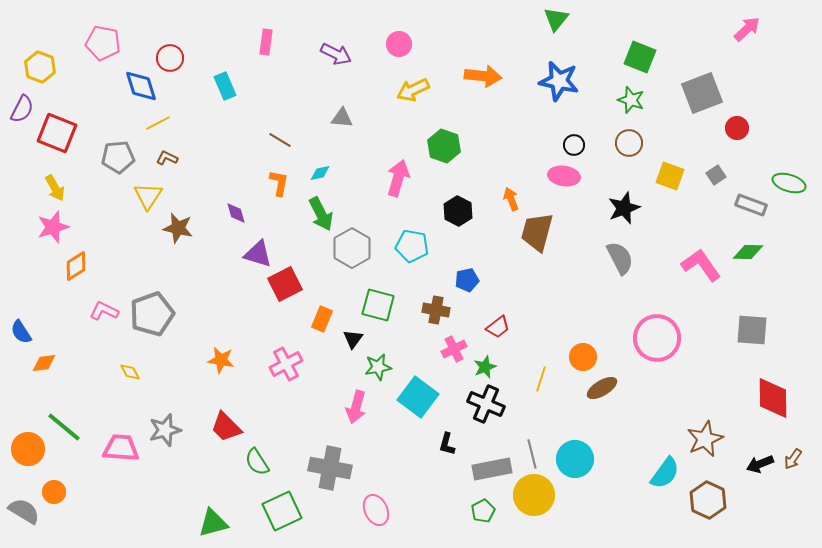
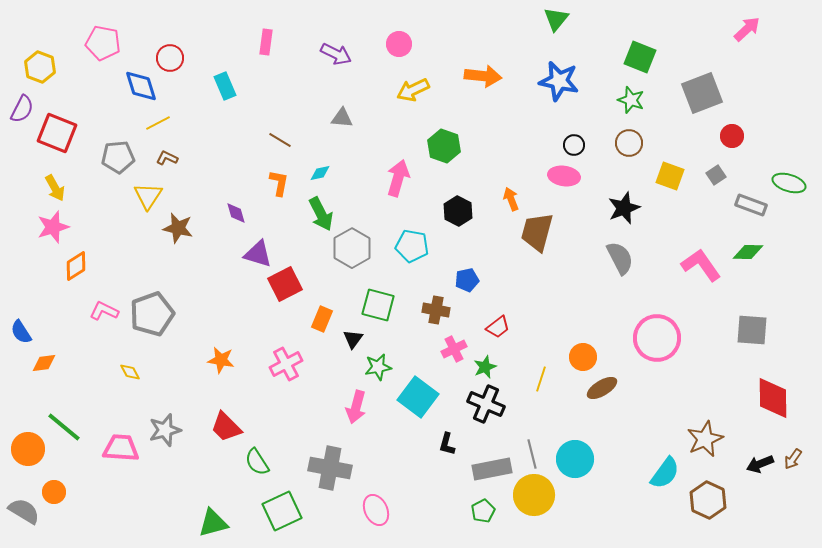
red circle at (737, 128): moved 5 px left, 8 px down
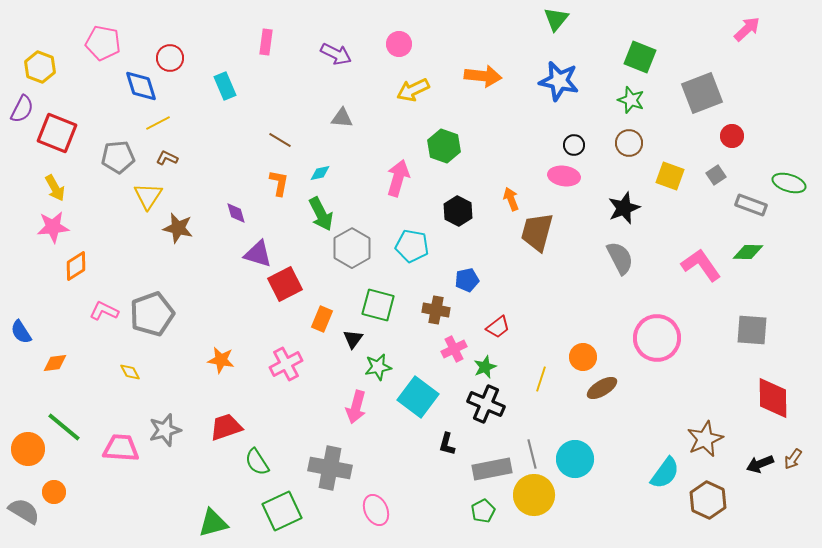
pink star at (53, 227): rotated 12 degrees clockwise
orange diamond at (44, 363): moved 11 px right
red trapezoid at (226, 427): rotated 116 degrees clockwise
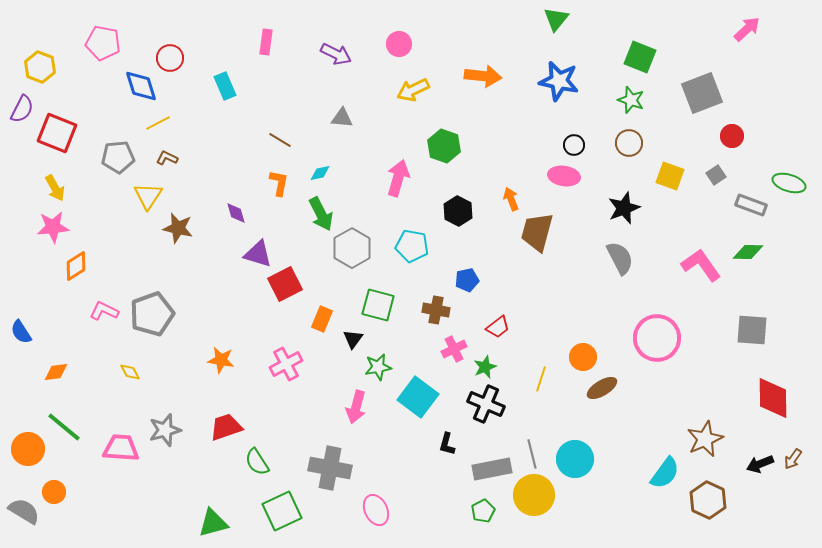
orange diamond at (55, 363): moved 1 px right, 9 px down
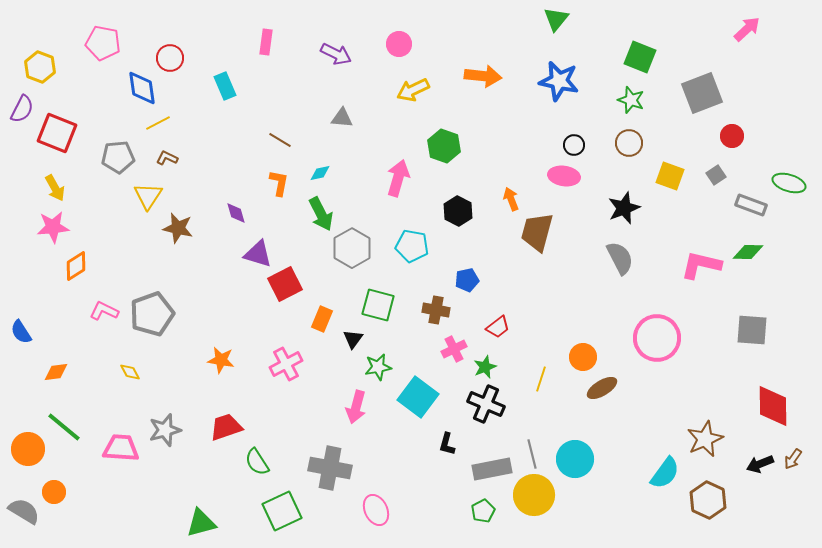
blue diamond at (141, 86): moved 1 px right, 2 px down; rotated 9 degrees clockwise
pink L-shape at (701, 265): rotated 42 degrees counterclockwise
red diamond at (773, 398): moved 8 px down
green triangle at (213, 523): moved 12 px left
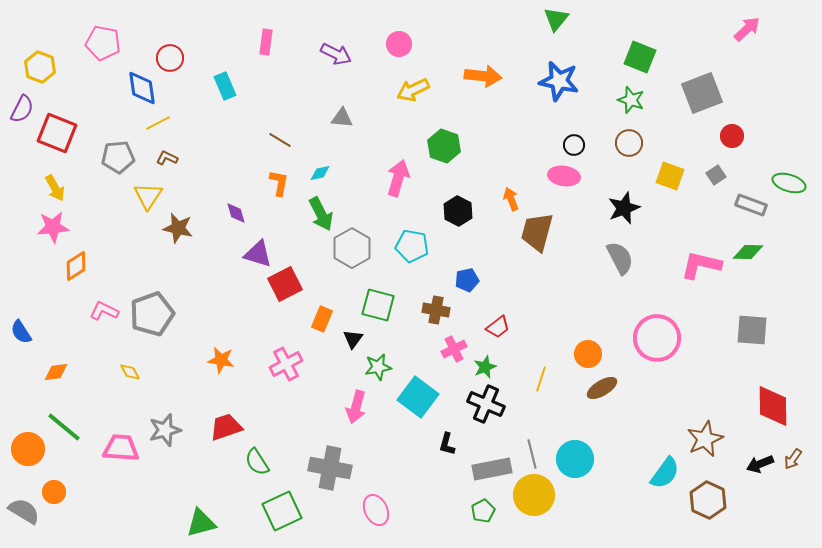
orange circle at (583, 357): moved 5 px right, 3 px up
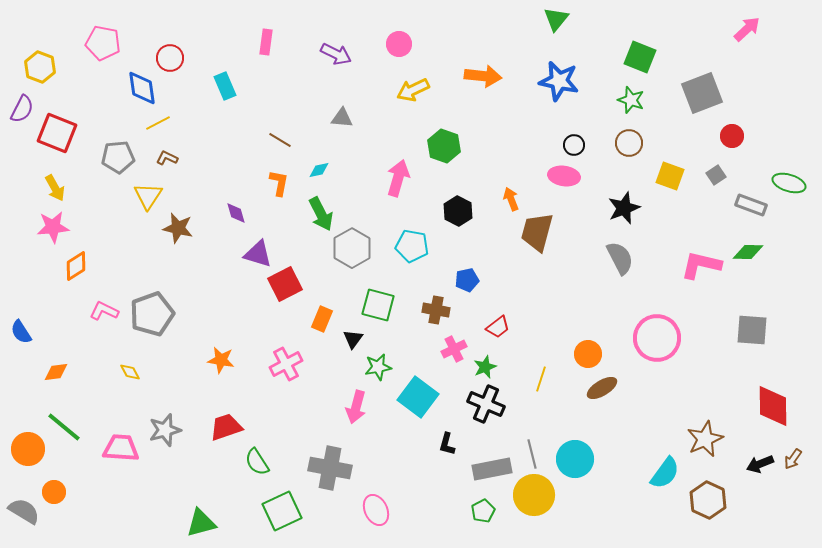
cyan diamond at (320, 173): moved 1 px left, 3 px up
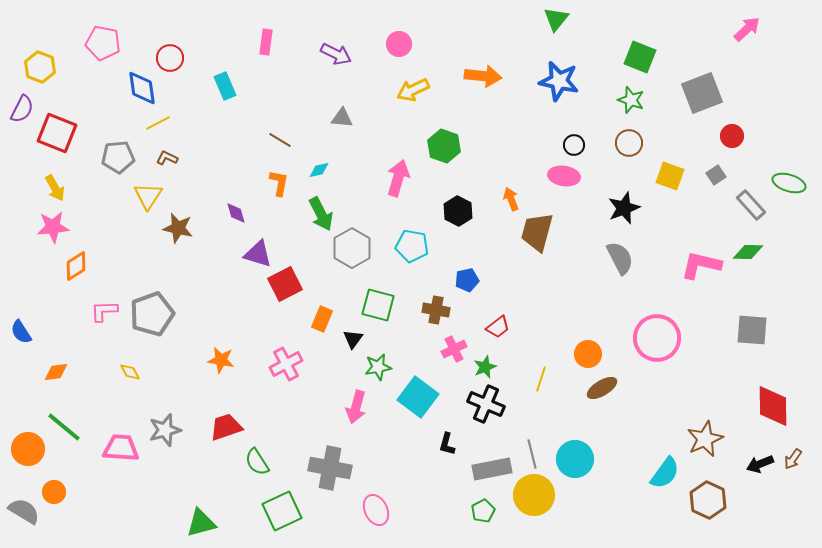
gray rectangle at (751, 205): rotated 28 degrees clockwise
pink L-shape at (104, 311): rotated 28 degrees counterclockwise
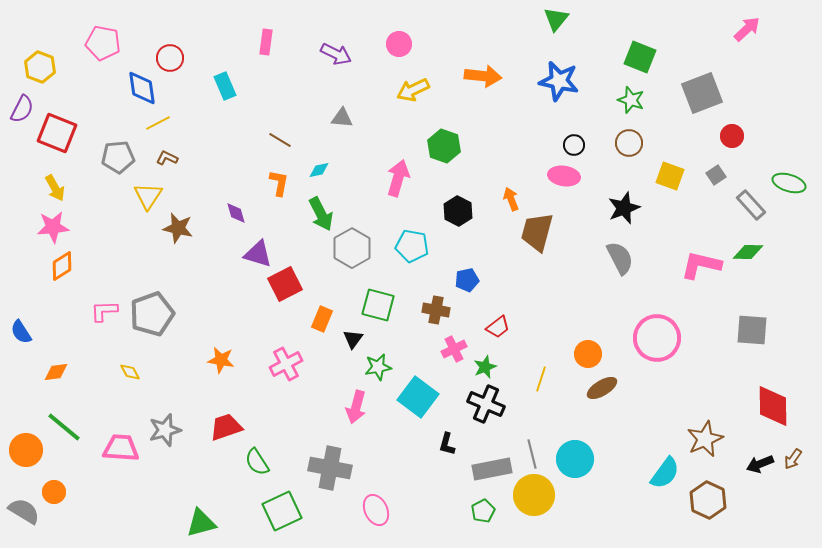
orange diamond at (76, 266): moved 14 px left
orange circle at (28, 449): moved 2 px left, 1 px down
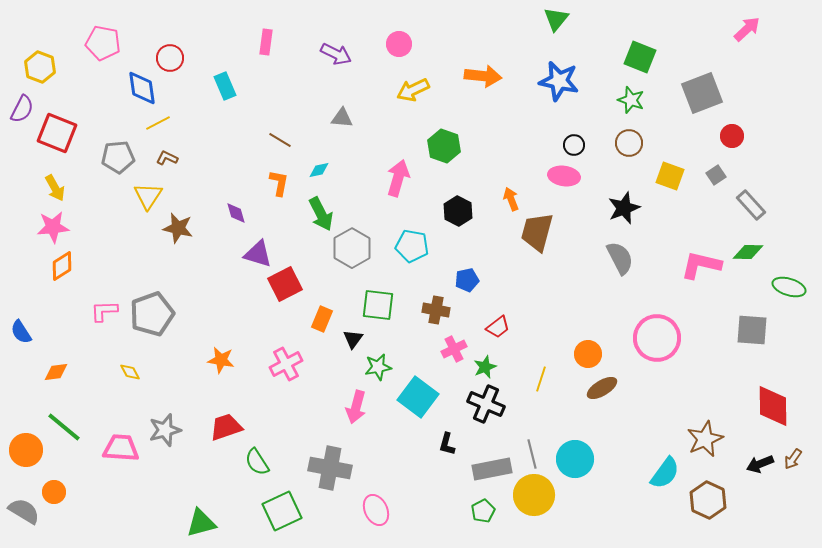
green ellipse at (789, 183): moved 104 px down
green square at (378, 305): rotated 8 degrees counterclockwise
